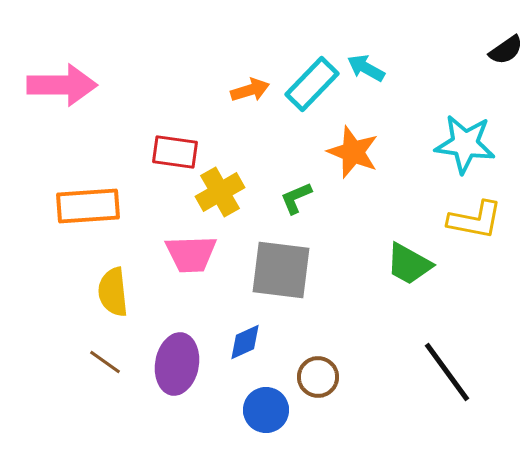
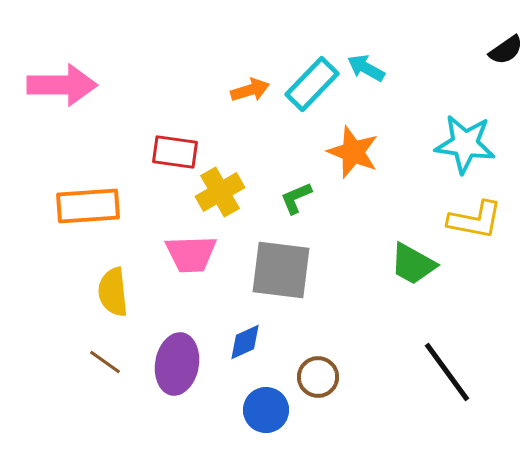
green trapezoid: moved 4 px right
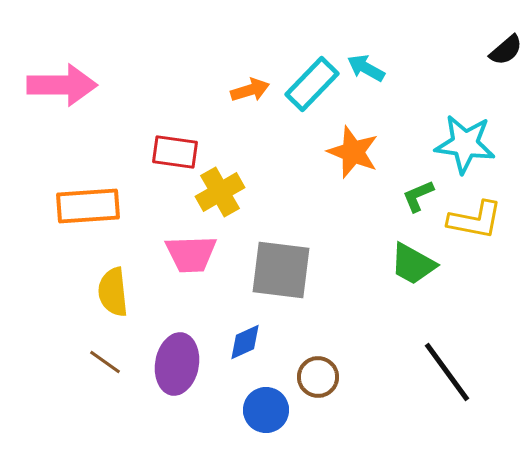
black semicircle: rotated 6 degrees counterclockwise
green L-shape: moved 122 px right, 2 px up
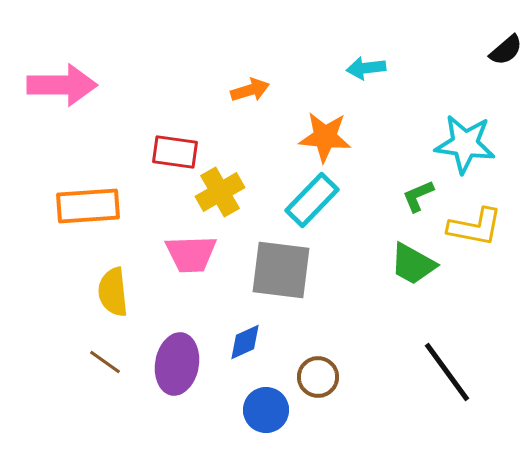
cyan arrow: rotated 36 degrees counterclockwise
cyan rectangle: moved 116 px down
orange star: moved 28 px left, 15 px up; rotated 16 degrees counterclockwise
yellow L-shape: moved 7 px down
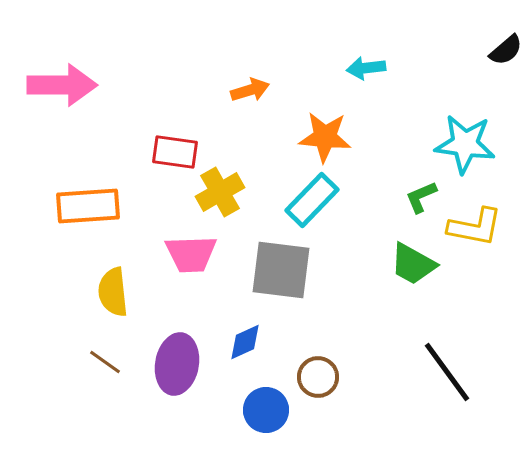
green L-shape: moved 3 px right, 1 px down
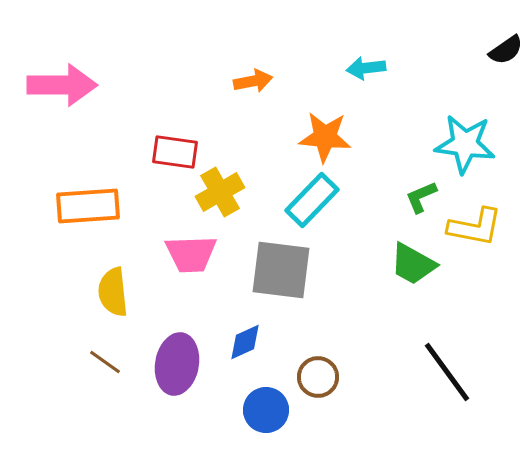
black semicircle: rotated 6 degrees clockwise
orange arrow: moved 3 px right, 9 px up; rotated 6 degrees clockwise
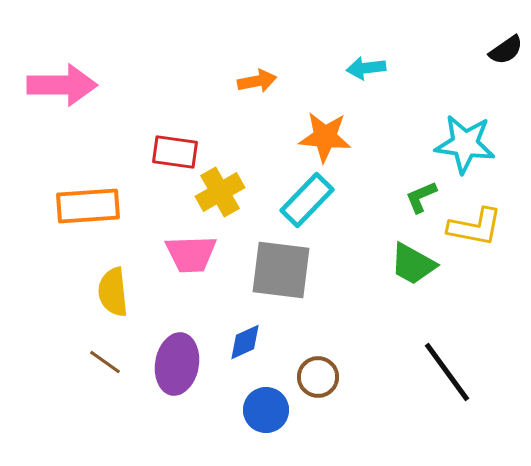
orange arrow: moved 4 px right
cyan rectangle: moved 5 px left
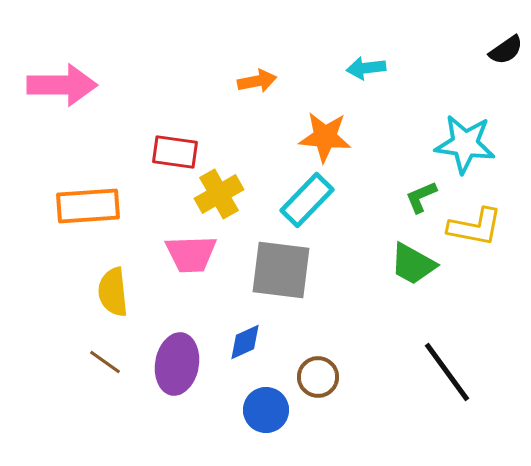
yellow cross: moved 1 px left, 2 px down
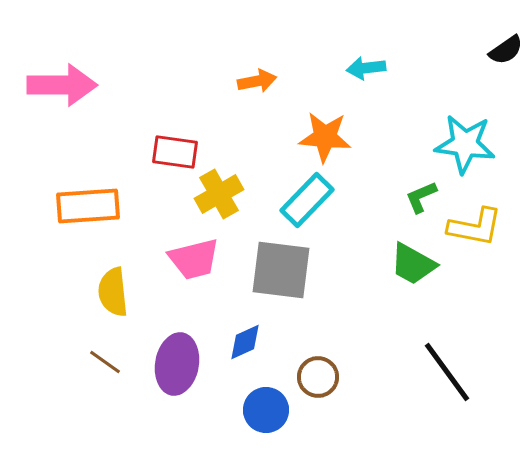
pink trapezoid: moved 3 px right, 5 px down; rotated 12 degrees counterclockwise
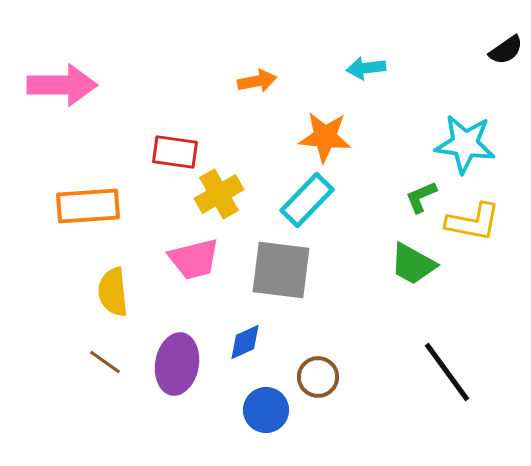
yellow L-shape: moved 2 px left, 5 px up
